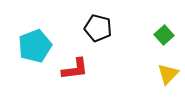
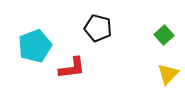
red L-shape: moved 3 px left, 1 px up
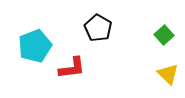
black pentagon: rotated 16 degrees clockwise
yellow triangle: rotated 30 degrees counterclockwise
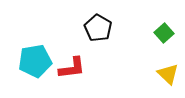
green square: moved 2 px up
cyan pentagon: moved 15 px down; rotated 12 degrees clockwise
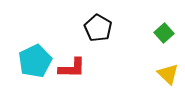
cyan pentagon: rotated 16 degrees counterclockwise
red L-shape: rotated 8 degrees clockwise
